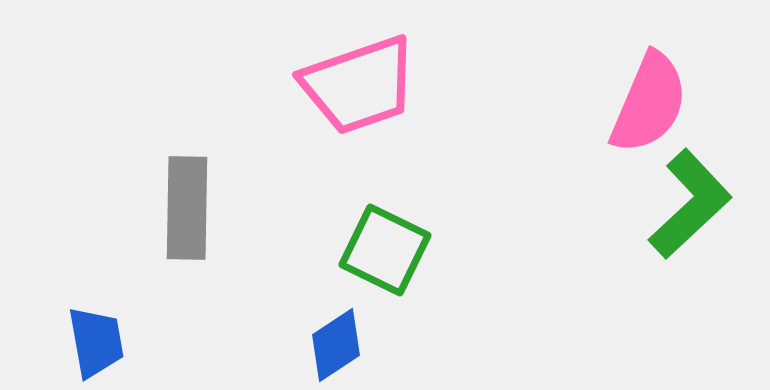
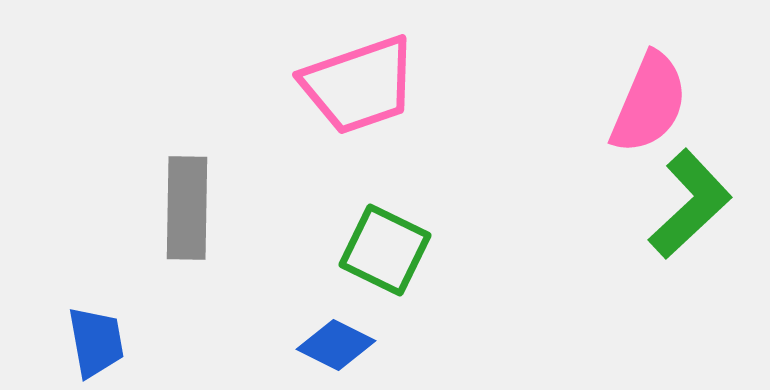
blue diamond: rotated 60 degrees clockwise
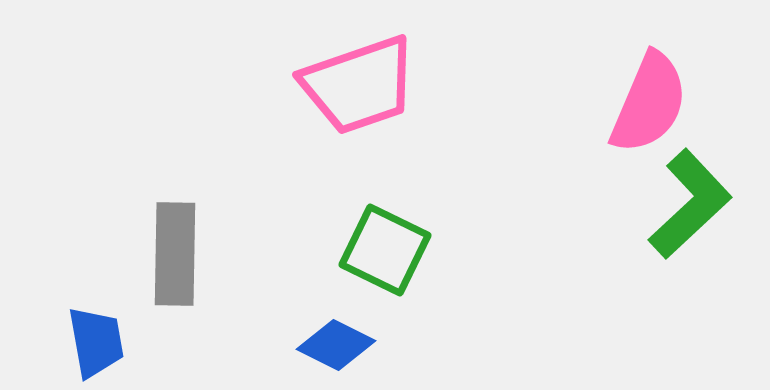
gray rectangle: moved 12 px left, 46 px down
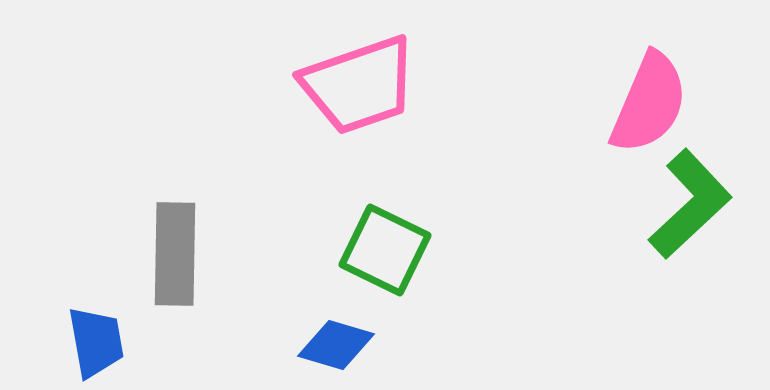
blue diamond: rotated 10 degrees counterclockwise
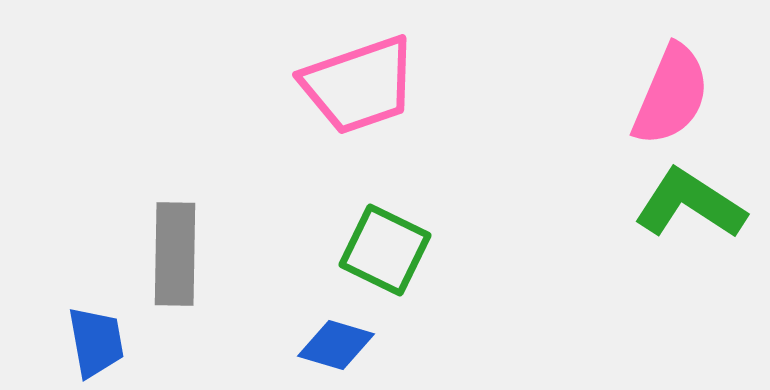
pink semicircle: moved 22 px right, 8 px up
green L-shape: rotated 104 degrees counterclockwise
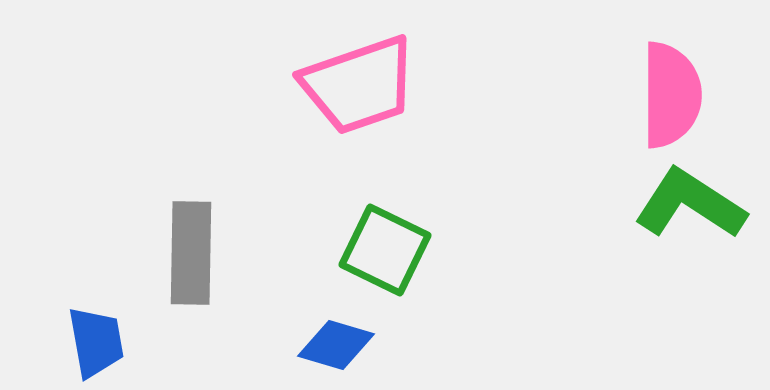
pink semicircle: rotated 23 degrees counterclockwise
gray rectangle: moved 16 px right, 1 px up
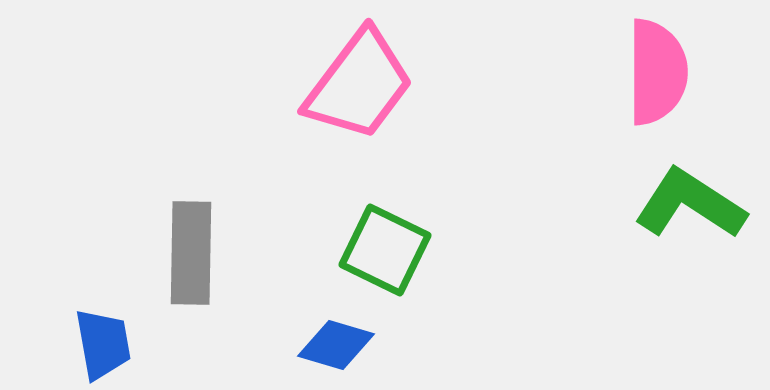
pink trapezoid: rotated 34 degrees counterclockwise
pink semicircle: moved 14 px left, 23 px up
blue trapezoid: moved 7 px right, 2 px down
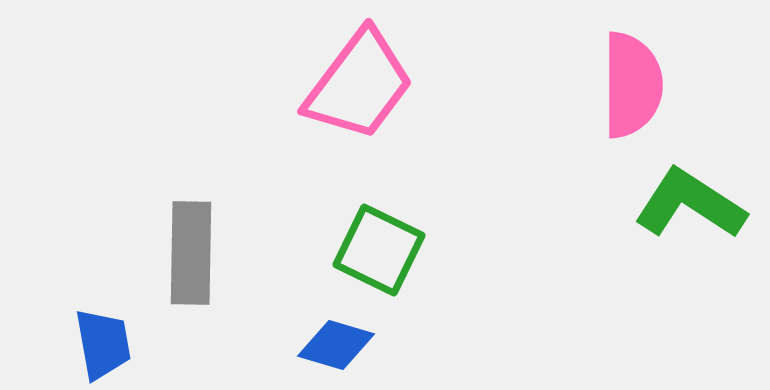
pink semicircle: moved 25 px left, 13 px down
green square: moved 6 px left
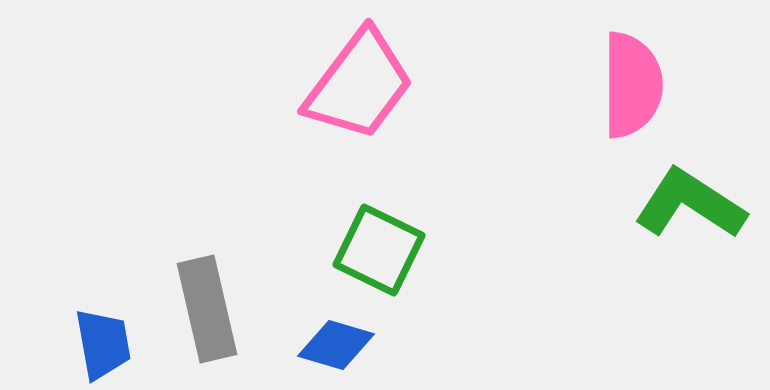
gray rectangle: moved 16 px right, 56 px down; rotated 14 degrees counterclockwise
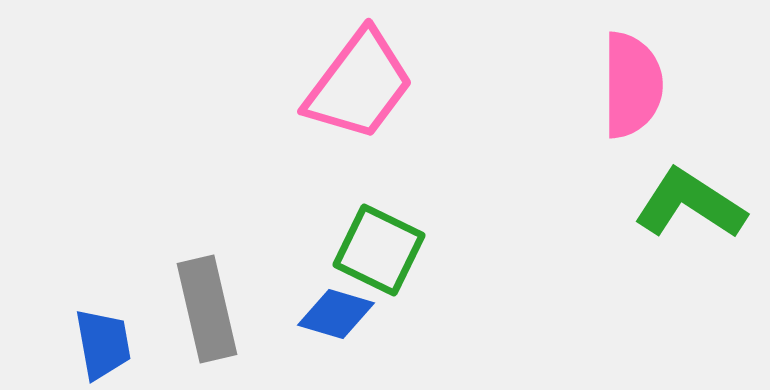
blue diamond: moved 31 px up
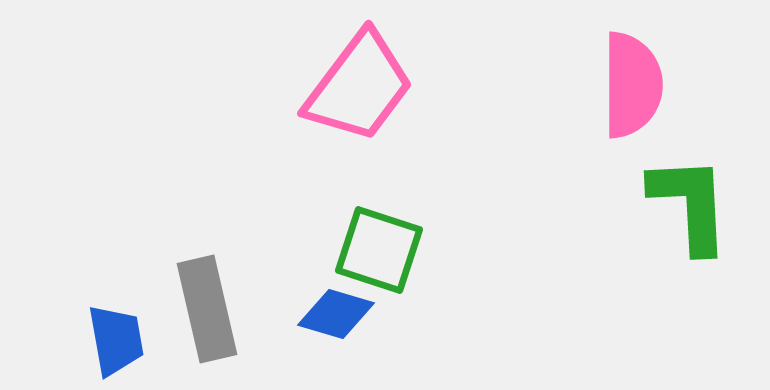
pink trapezoid: moved 2 px down
green L-shape: rotated 54 degrees clockwise
green square: rotated 8 degrees counterclockwise
blue trapezoid: moved 13 px right, 4 px up
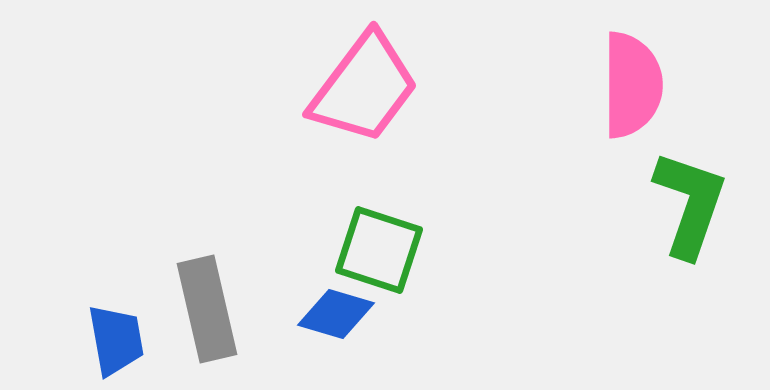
pink trapezoid: moved 5 px right, 1 px down
green L-shape: rotated 22 degrees clockwise
